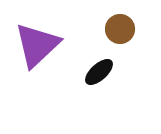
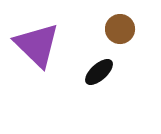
purple triangle: rotated 33 degrees counterclockwise
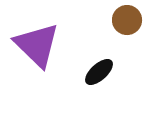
brown circle: moved 7 px right, 9 px up
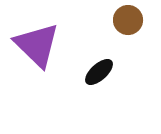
brown circle: moved 1 px right
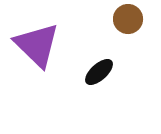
brown circle: moved 1 px up
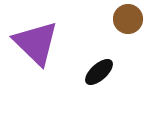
purple triangle: moved 1 px left, 2 px up
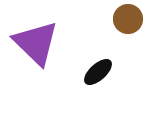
black ellipse: moved 1 px left
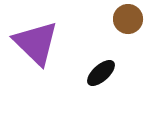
black ellipse: moved 3 px right, 1 px down
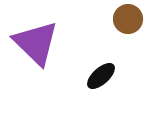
black ellipse: moved 3 px down
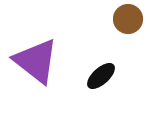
purple triangle: moved 18 px down; rotated 6 degrees counterclockwise
